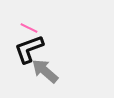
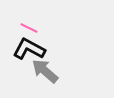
black L-shape: rotated 48 degrees clockwise
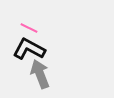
gray arrow: moved 5 px left, 3 px down; rotated 28 degrees clockwise
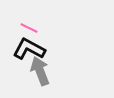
gray arrow: moved 3 px up
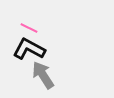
gray arrow: moved 3 px right, 4 px down; rotated 12 degrees counterclockwise
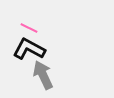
gray arrow: rotated 8 degrees clockwise
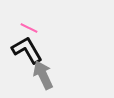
black L-shape: moved 2 px left, 1 px down; rotated 32 degrees clockwise
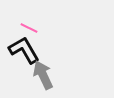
black L-shape: moved 3 px left
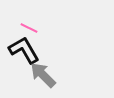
gray arrow: rotated 20 degrees counterclockwise
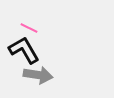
gray arrow: moved 5 px left; rotated 144 degrees clockwise
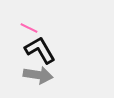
black L-shape: moved 16 px right
